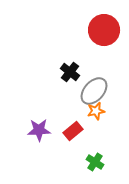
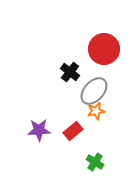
red circle: moved 19 px down
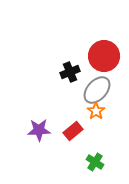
red circle: moved 7 px down
black cross: rotated 30 degrees clockwise
gray ellipse: moved 3 px right, 1 px up
orange star: rotated 24 degrees counterclockwise
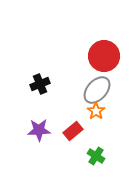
black cross: moved 30 px left, 12 px down
green cross: moved 1 px right, 6 px up
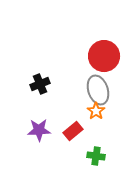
gray ellipse: moved 1 px right; rotated 60 degrees counterclockwise
green cross: rotated 24 degrees counterclockwise
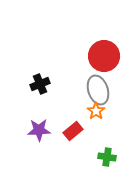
green cross: moved 11 px right, 1 px down
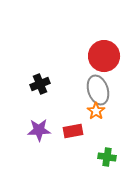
red rectangle: rotated 30 degrees clockwise
